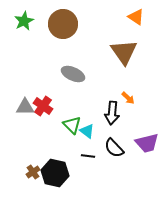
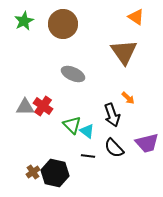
black arrow: moved 2 px down; rotated 25 degrees counterclockwise
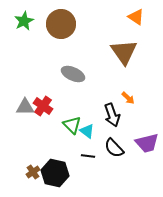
brown circle: moved 2 px left
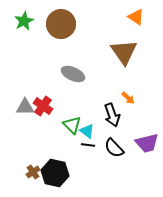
black line: moved 11 px up
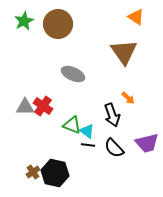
brown circle: moved 3 px left
green triangle: rotated 24 degrees counterclockwise
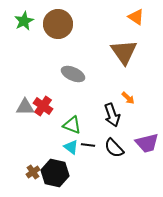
cyan triangle: moved 16 px left, 16 px down
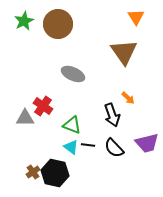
orange triangle: rotated 24 degrees clockwise
gray triangle: moved 11 px down
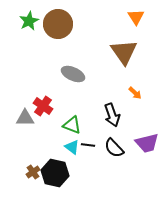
green star: moved 5 px right
orange arrow: moved 7 px right, 5 px up
cyan triangle: moved 1 px right
